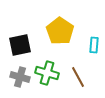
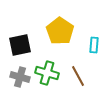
brown line: moved 1 px up
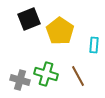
black square: moved 9 px right, 26 px up; rotated 10 degrees counterclockwise
green cross: moved 1 px left, 1 px down
gray cross: moved 3 px down
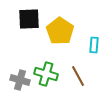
black square: rotated 20 degrees clockwise
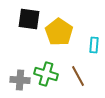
black square: rotated 10 degrees clockwise
yellow pentagon: moved 1 px left, 1 px down
gray cross: rotated 12 degrees counterclockwise
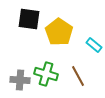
cyan rectangle: rotated 56 degrees counterclockwise
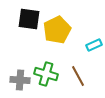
yellow pentagon: moved 2 px left, 2 px up; rotated 12 degrees clockwise
cyan rectangle: rotated 63 degrees counterclockwise
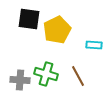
cyan rectangle: rotated 28 degrees clockwise
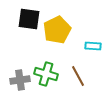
cyan rectangle: moved 1 px left, 1 px down
gray cross: rotated 12 degrees counterclockwise
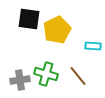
brown line: rotated 10 degrees counterclockwise
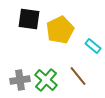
yellow pentagon: moved 3 px right
cyan rectangle: rotated 35 degrees clockwise
green cross: moved 6 px down; rotated 25 degrees clockwise
